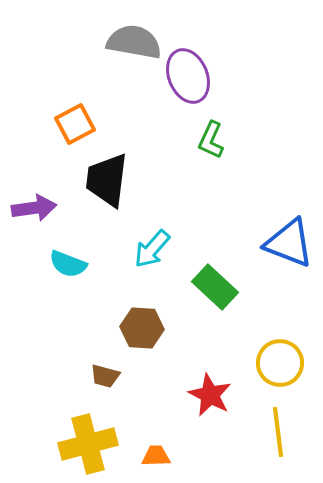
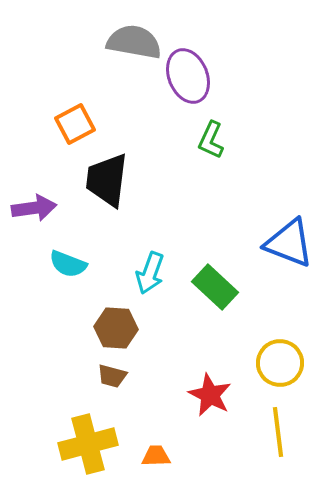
cyan arrow: moved 2 px left, 24 px down; rotated 21 degrees counterclockwise
brown hexagon: moved 26 px left
brown trapezoid: moved 7 px right
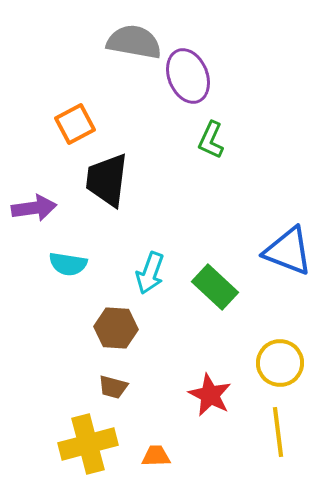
blue triangle: moved 1 px left, 8 px down
cyan semicircle: rotated 12 degrees counterclockwise
brown trapezoid: moved 1 px right, 11 px down
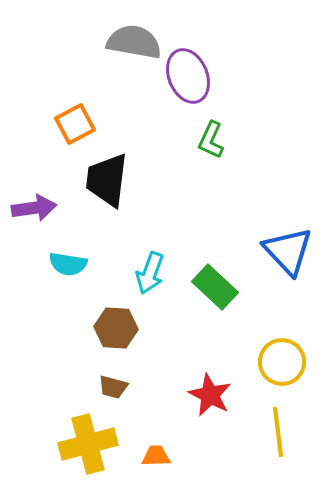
blue triangle: rotated 26 degrees clockwise
yellow circle: moved 2 px right, 1 px up
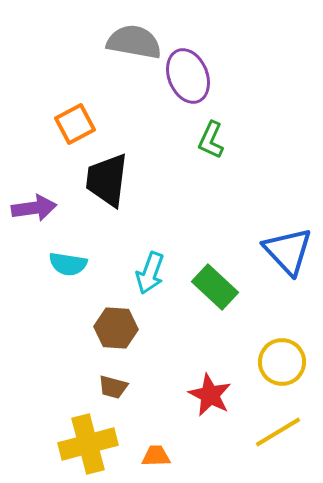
yellow line: rotated 66 degrees clockwise
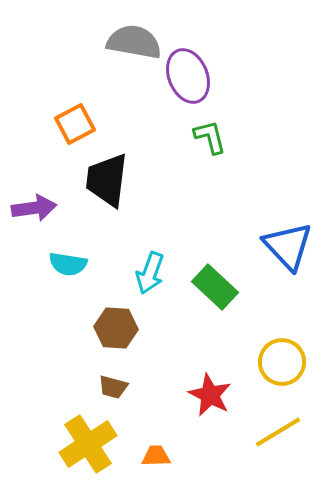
green L-shape: moved 1 px left, 3 px up; rotated 141 degrees clockwise
blue triangle: moved 5 px up
yellow cross: rotated 18 degrees counterclockwise
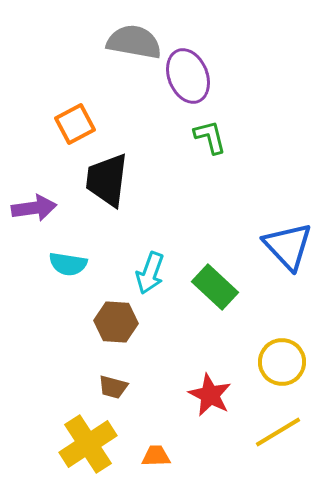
brown hexagon: moved 6 px up
